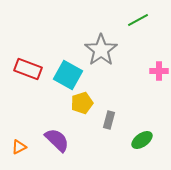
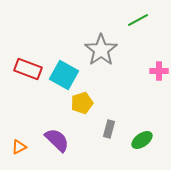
cyan square: moved 4 px left
gray rectangle: moved 9 px down
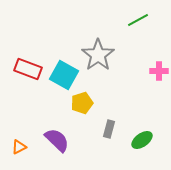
gray star: moved 3 px left, 5 px down
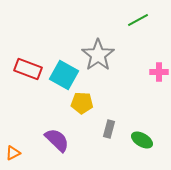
pink cross: moved 1 px down
yellow pentagon: rotated 20 degrees clockwise
green ellipse: rotated 65 degrees clockwise
orange triangle: moved 6 px left, 6 px down
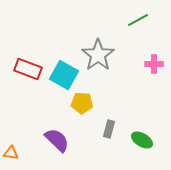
pink cross: moved 5 px left, 8 px up
orange triangle: moved 2 px left; rotated 35 degrees clockwise
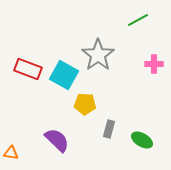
yellow pentagon: moved 3 px right, 1 px down
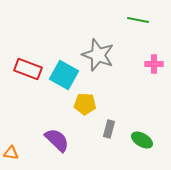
green line: rotated 40 degrees clockwise
gray star: rotated 16 degrees counterclockwise
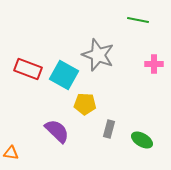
purple semicircle: moved 9 px up
